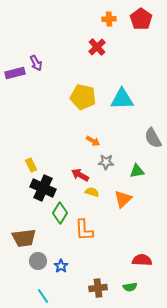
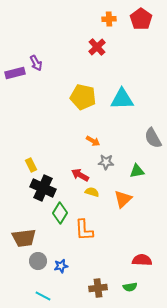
blue star: rotated 24 degrees clockwise
cyan line: rotated 28 degrees counterclockwise
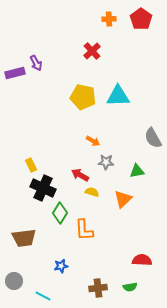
red cross: moved 5 px left, 4 px down
cyan triangle: moved 4 px left, 3 px up
gray circle: moved 24 px left, 20 px down
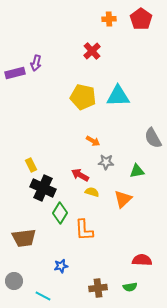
purple arrow: rotated 42 degrees clockwise
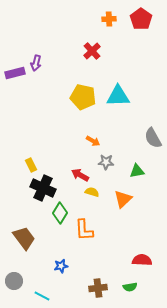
brown trapezoid: rotated 120 degrees counterclockwise
cyan line: moved 1 px left
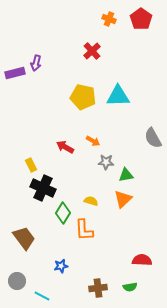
orange cross: rotated 24 degrees clockwise
green triangle: moved 11 px left, 4 px down
red arrow: moved 15 px left, 28 px up
yellow semicircle: moved 1 px left, 9 px down
green diamond: moved 3 px right
gray circle: moved 3 px right
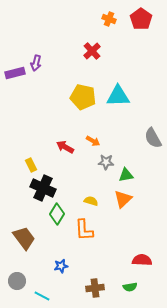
green diamond: moved 6 px left, 1 px down
brown cross: moved 3 px left
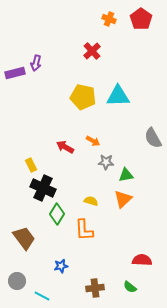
green semicircle: rotated 48 degrees clockwise
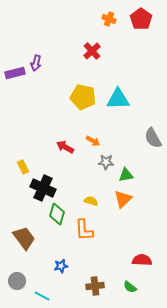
cyan triangle: moved 3 px down
yellow rectangle: moved 8 px left, 2 px down
green diamond: rotated 15 degrees counterclockwise
brown cross: moved 2 px up
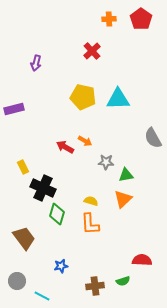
orange cross: rotated 24 degrees counterclockwise
purple rectangle: moved 1 px left, 36 px down
orange arrow: moved 8 px left
orange L-shape: moved 6 px right, 6 px up
green semicircle: moved 7 px left, 6 px up; rotated 56 degrees counterclockwise
